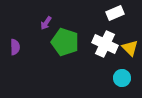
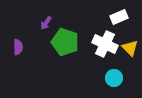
white rectangle: moved 4 px right, 4 px down
purple semicircle: moved 3 px right
cyan circle: moved 8 px left
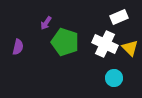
purple semicircle: rotated 14 degrees clockwise
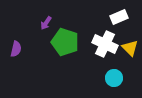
purple semicircle: moved 2 px left, 2 px down
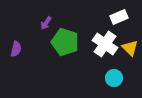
white cross: rotated 10 degrees clockwise
